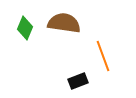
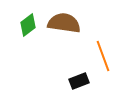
green diamond: moved 3 px right, 3 px up; rotated 30 degrees clockwise
black rectangle: moved 1 px right
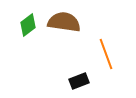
brown semicircle: moved 1 px up
orange line: moved 3 px right, 2 px up
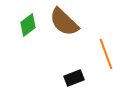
brown semicircle: rotated 144 degrees counterclockwise
black rectangle: moved 5 px left, 3 px up
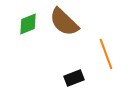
green diamond: moved 1 px up; rotated 15 degrees clockwise
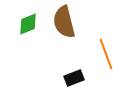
brown semicircle: rotated 32 degrees clockwise
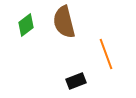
green diamond: moved 2 px left, 1 px down; rotated 15 degrees counterclockwise
black rectangle: moved 2 px right, 3 px down
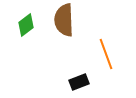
brown semicircle: moved 2 px up; rotated 12 degrees clockwise
black rectangle: moved 3 px right, 1 px down
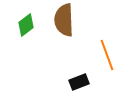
orange line: moved 1 px right, 1 px down
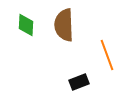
brown semicircle: moved 5 px down
green diamond: rotated 50 degrees counterclockwise
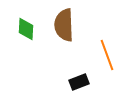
green diamond: moved 4 px down
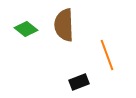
green diamond: rotated 55 degrees counterclockwise
